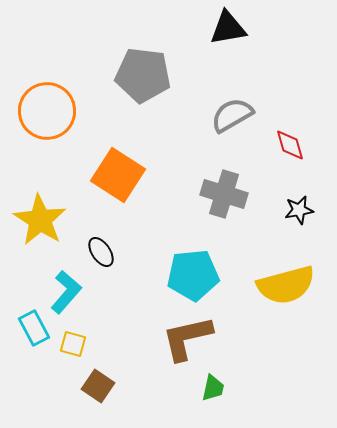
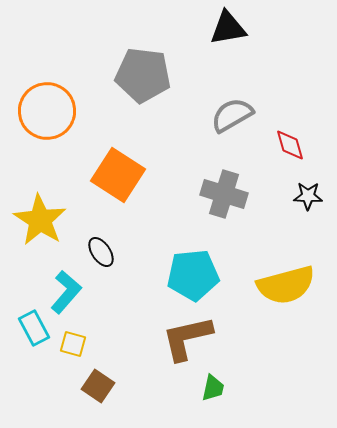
black star: moved 9 px right, 14 px up; rotated 12 degrees clockwise
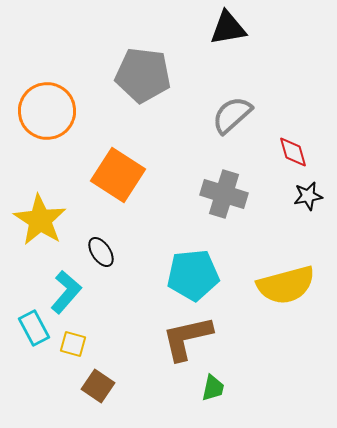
gray semicircle: rotated 12 degrees counterclockwise
red diamond: moved 3 px right, 7 px down
black star: rotated 12 degrees counterclockwise
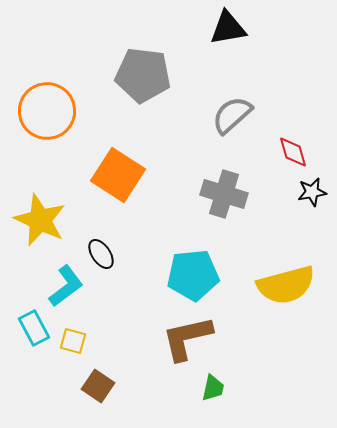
black star: moved 4 px right, 4 px up
yellow star: rotated 8 degrees counterclockwise
black ellipse: moved 2 px down
cyan L-shape: moved 6 px up; rotated 12 degrees clockwise
yellow square: moved 3 px up
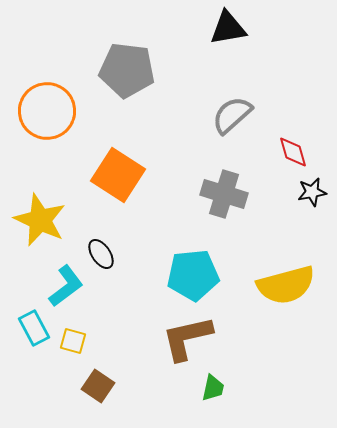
gray pentagon: moved 16 px left, 5 px up
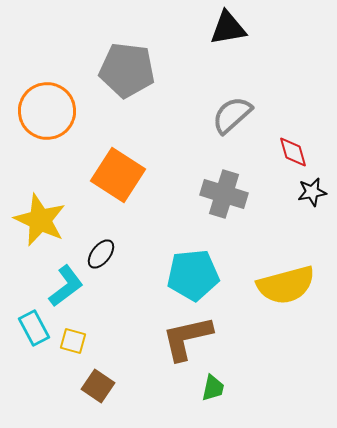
black ellipse: rotated 72 degrees clockwise
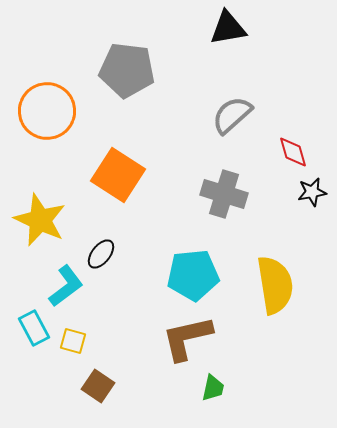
yellow semicircle: moved 11 px left; rotated 84 degrees counterclockwise
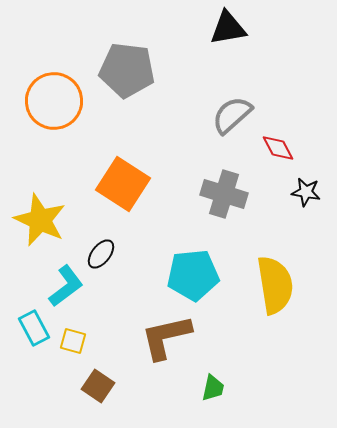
orange circle: moved 7 px right, 10 px up
red diamond: moved 15 px left, 4 px up; rotated 12 degrees counterclockwise
orange square: moved 5 px right, 9 px down
black star: moved 6 px left; rotated 20 degrees clockwise
brown L-shape: moved 21 px left, 1 px up
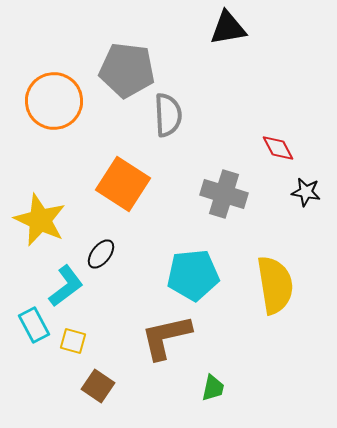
gray semicircle: moved 64 px left; rotated 129 degrees clockwise
cyan rectangle: moved 3 px up
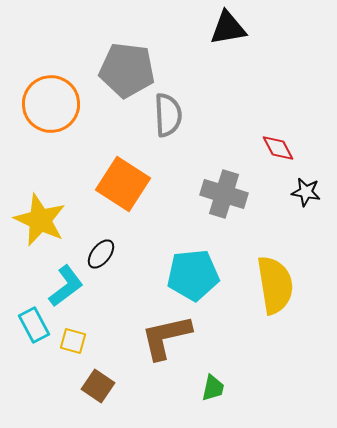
orange circle: moved 3 px left, 3 px down
